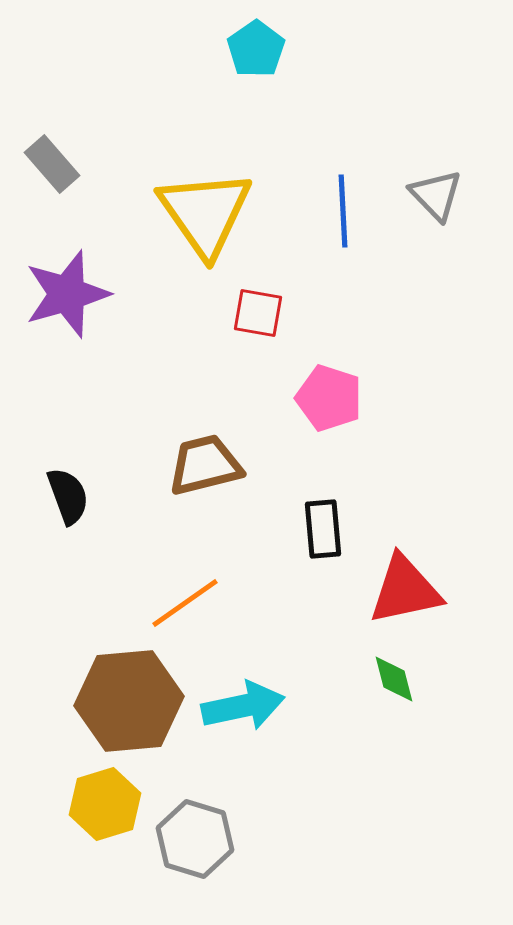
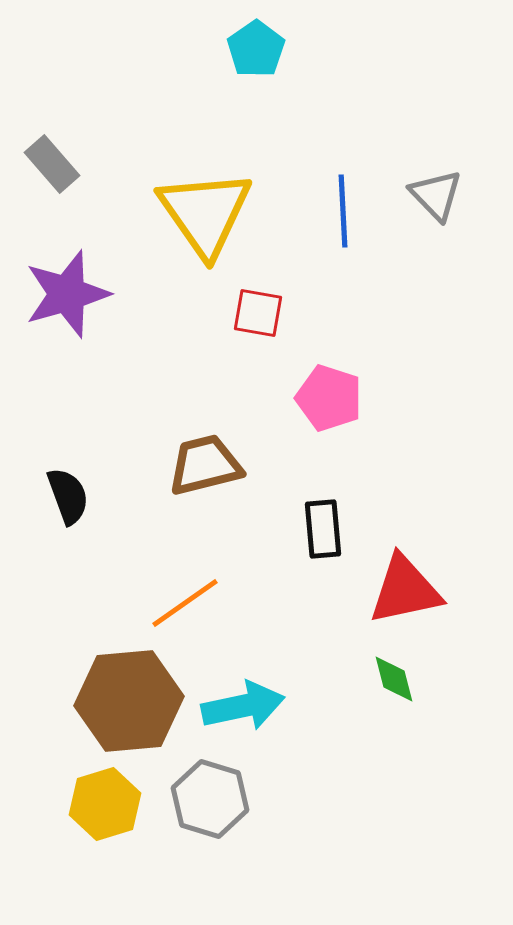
gray hexagon: moved 15 px right, 40 px up
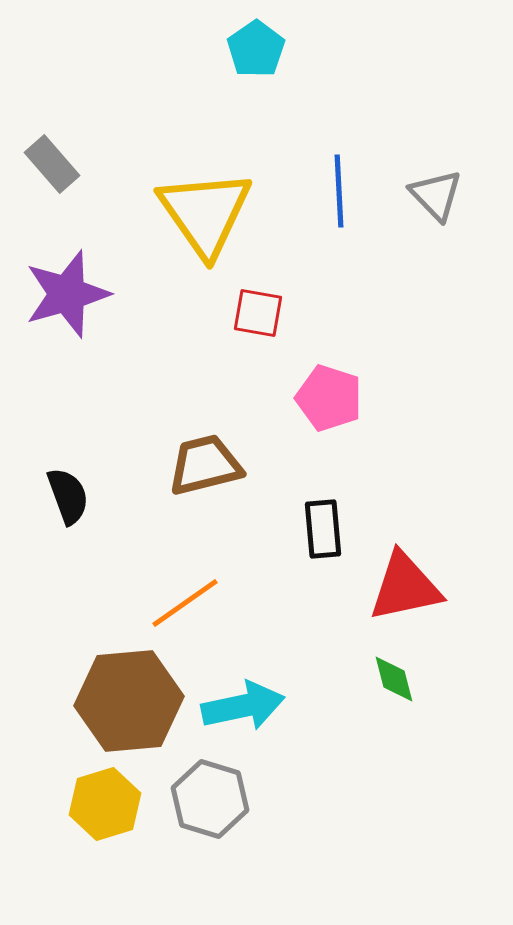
blue line: moved 4 px left, 20 px up
red triangle: moved 3 px up
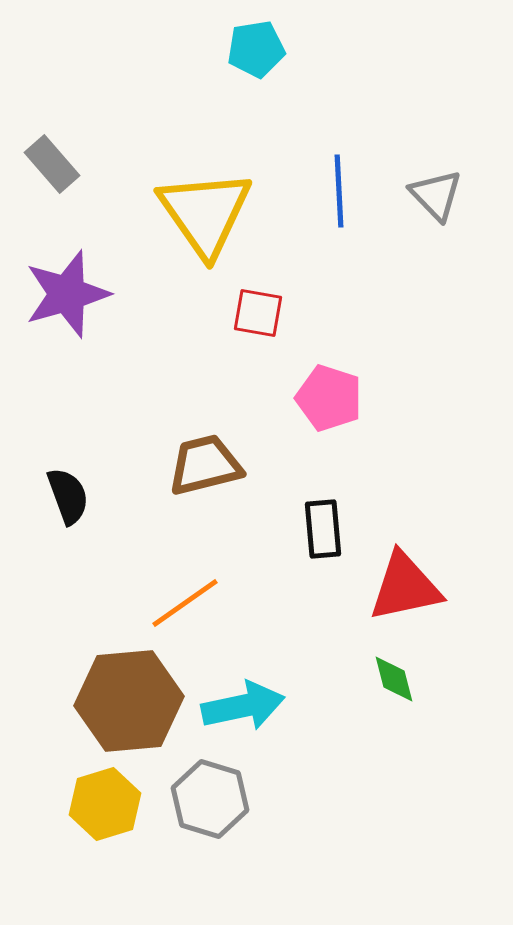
cyan pentagon: rotated 26 degrees clockwise
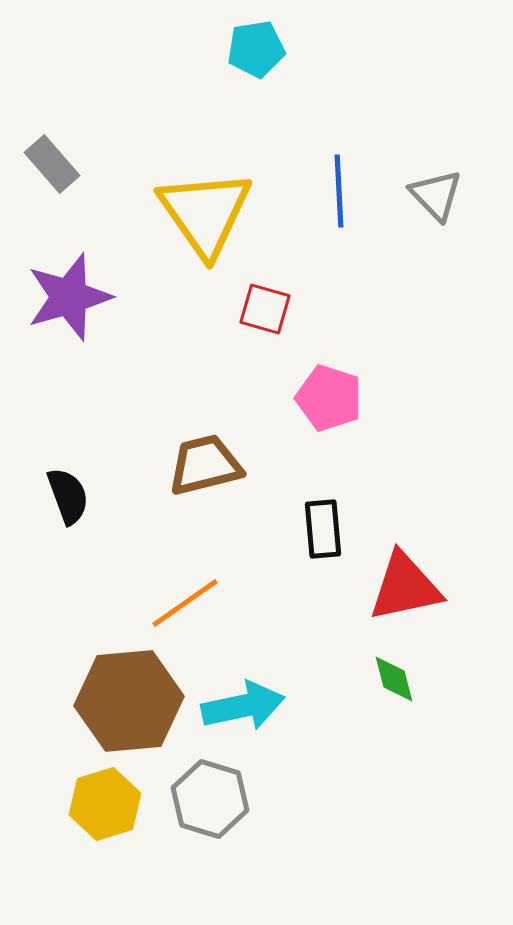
purple star: moved 2 px right, 3 px down
red square: moved 7 px right, 4 px up; rotated 6 degrees clockwise
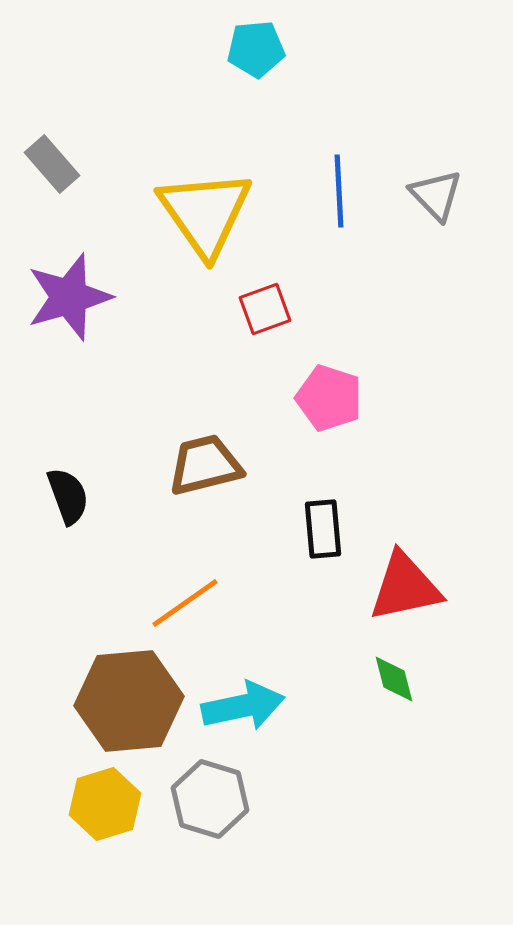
cyan pentagon: rotated 4 degrees clockwise
red square: rotated 36 degrees counterclockwise
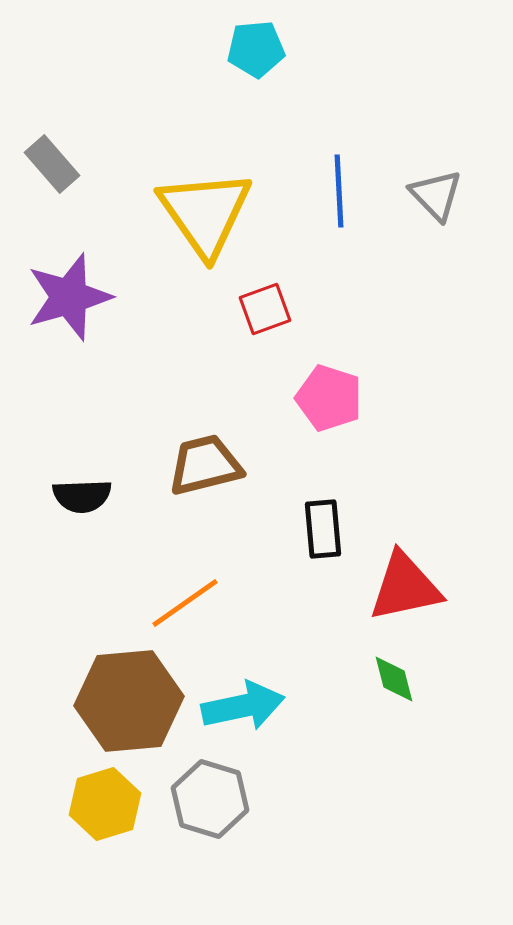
black semicircle: moved 14 px right; rotated 108 degrees clockwise
